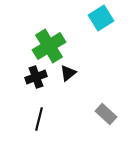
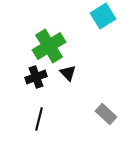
cyan square: moved 2 px right, 2 px up
black triangle: rotated 36 degrees counterclockwise
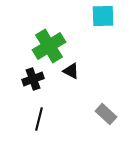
cyan square: rotated 30 degrees clockwise
black triangle: moved 3 px right, 2 px up; rotated 18 degrees counterclockwise
black cross: moved 3 px left, 2 px down
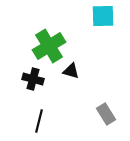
black triangle: rotated 12 degrees counterclockwise
black cross: rotated 35 degrees clockwise
gray rectangle: rotated 15 degrees clockwise
black line: moved 2 px down
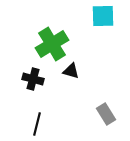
green cross: moved 3 px right, 2 px up
black line: moved 2 px left, 3 px down
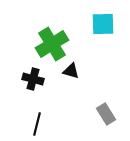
cyan square: moved 8 px down
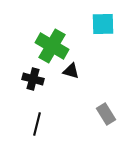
green cross: moved 2 px down; rotated 28 degrees counterclockwise
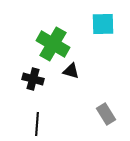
green cross: moved 1 px right, 2 px up
black line: rotated 10 degrees counterclockwise
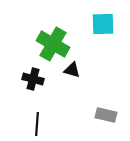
black triangle: moved 1 px right, 1 px up
gray rectangle: moved 1 px down; rotated 45 degrees counterclockwise
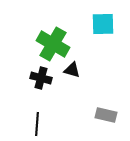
black cross: moved 8 px right, 1 px up
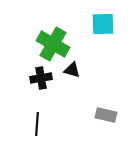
black cross: rotated 25 degrees counterclockwise
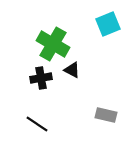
cyan square: moved 5 px right; rotated 20 degrees counterclockwise
black triangle: rotated 12 degrees clockwise
black line: rotated 60 degrees counterclockwise
